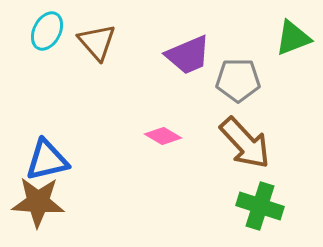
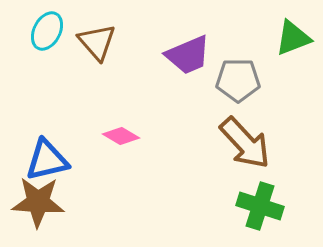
pink diamond: moved 42 px left
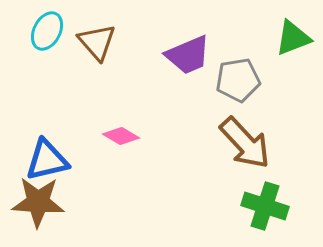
gray pentagon: rotated 9 degrees counterclockwise
green cross: moved 5 px right
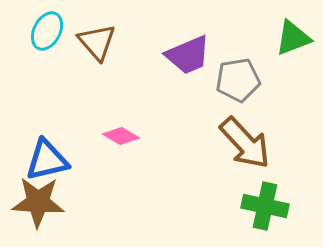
green cross: rotated 6 degrees counterclockwise
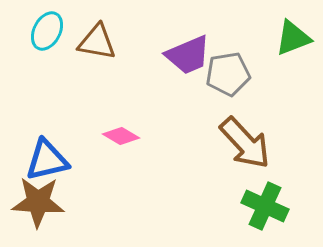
brown triangle: rotated 39 degrees counterclockwise
gray pentagon: moved 10 px left, 6 px up
green cross: rotated 12 degrees clockwise
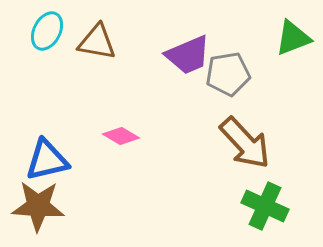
brown star: moved 4 px down
